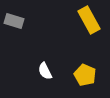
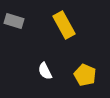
yellow rectangle: moved 25 px left, 5 px down
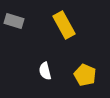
white semicircle: rotated 12 degrees clockwise
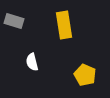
yellow rectangle: rotated 20 degrees clockwise
white semicircle: moved 13 px left, 9 px up
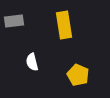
gray rectangle: rotated 24 degrees counterclockwise
yellow pentagon: moved 7 px left
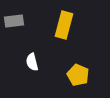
yellow rectangle: rotated 24 degrees clockwise
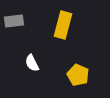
yellow rectangle: moved 1 px left
white semicircle: moved 1 px down; rotated 12 degrees counterclockwise
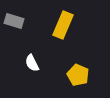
gray rectangle: rotated 24 degrees clockwise
yellow rectangle: rotated 8 degrees clockwise
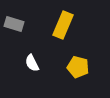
gray rectangle: moved 3 px down
yellow pentagon: moved 8 px up; rotated 10 degrees counterclockwise
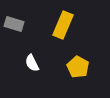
yellow pentagon: rotated 15 degrees clockwise
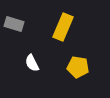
yellow rectangle: moved 2 px down
yellow pentagon: rotated 20 degrees counterclockwise
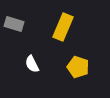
white semicircle: moved 1 px down
yellow pentagon: rotated 10 degrees clockwise
